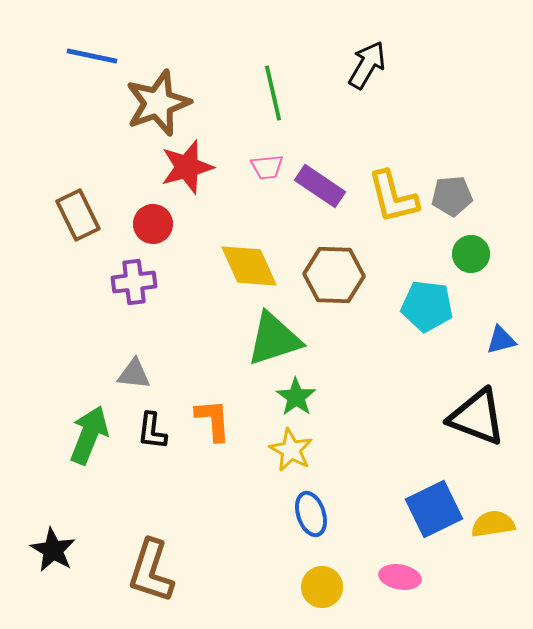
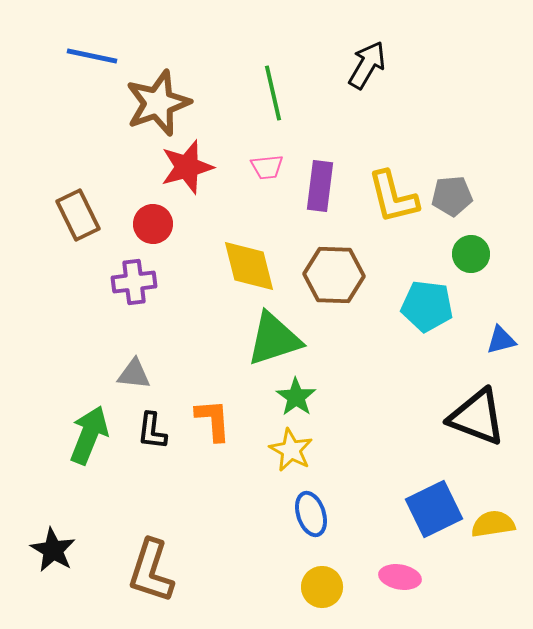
purple rectangle: rotated 63 degrees clockwise
yellow diamond: rotated 10 degrees clockwise
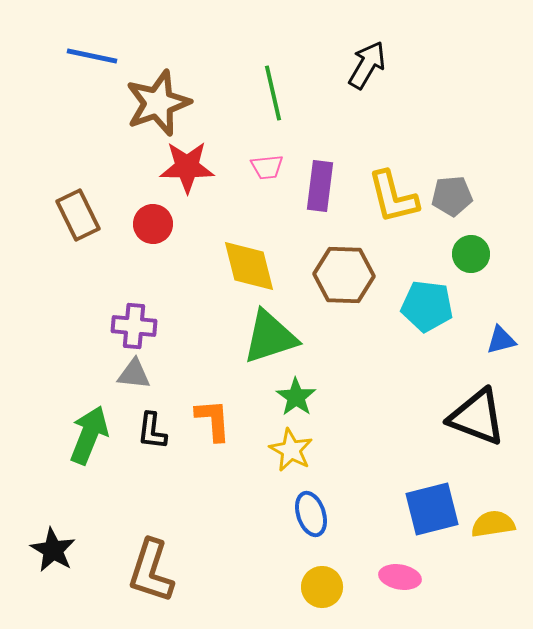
red star: rotated 16 degrees clockwise
brown hexagon: moved 10 px right
purple cross: moved 44 px down; rotated 12 degrees clockwise
green triangle: moved 4 px left, 2 px up
blue square: moved 2 px left; rotated 12 degrees clockwise
